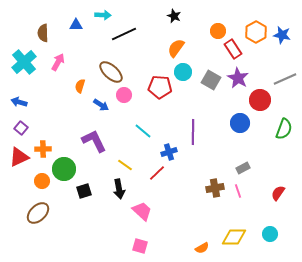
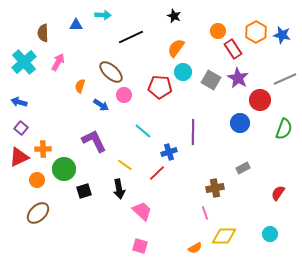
black line at (124, 34): moved 7 px right, 3 px down
orange circle at (42, 181): moved 5 px left, 1 px up
pink line at (238, 191): moved 33 px left, 22 px down
yellow diamond at (234, 237): moved 10 px left, 1 px up
orange semicircle at (202, 248): moved 7 px left
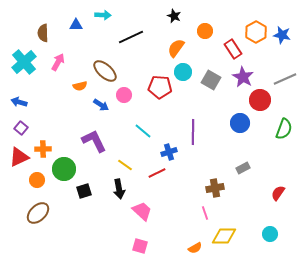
orange circle at (218, 31): moved 13 px left
brown ellipse at (111, 72): moved 6 px left, 1 px up
purple star at (238, 78): moved 5 px right, 1 px up
orange semicircle at (80, 86): rotated 120 degrees counterclockwise
red line at (157, 173): rotated 18 degrees clockwise
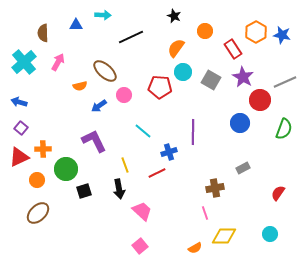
gray line at (285, 79): moved 3 px down
blue arrow at (101, 105): moved 2 px left, 1 px down; rotated 112 degrees clockwise
yellow line at (125, 165): rotated 35 degrees clockwise
green circle at (64, 169): moved 2 px right
pink square at (140, 246): rotated 35 degrees clockwise
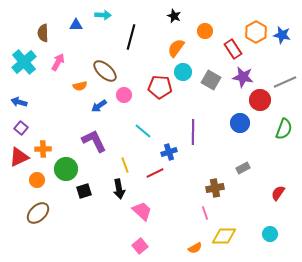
black line at (131, 37): rotated 50 degrees counterclockwise
purple star at (243, 77): rotated 20 degrees counterclockwise
red line at (157, 173): moved 2 px left
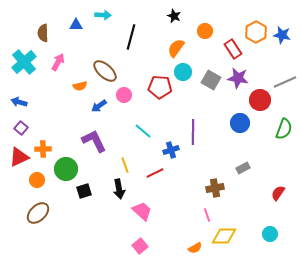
purple star at (243, 77): moved 5 px left, 1 px down
blue cross at (169, 152): moved 2 px right, 2 px up
pink line at (205, 213): moved 2 px right, 2 px down
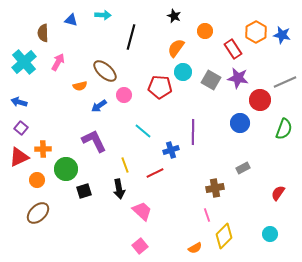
blue triangle at (76, 25): moved 5 px left, 5 px up; rotated 16 degrees clockwise
yellow diamond at (224, 236): rotated 45 degrees counterclockwise
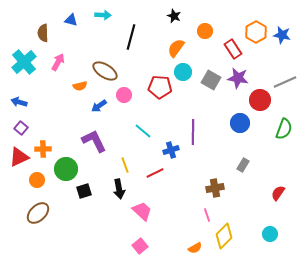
brown ellipse at (105, 71): rotated 10 degrees counterclockwise
gray rectangle at (243, 168): moved 3 px up; rotated 32 degrees counterclockwise
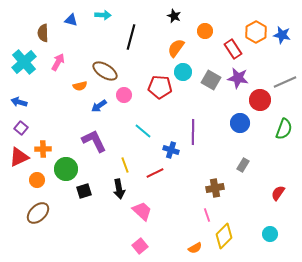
blue cross at (171, 150): rotated 35 degrees clockwise
